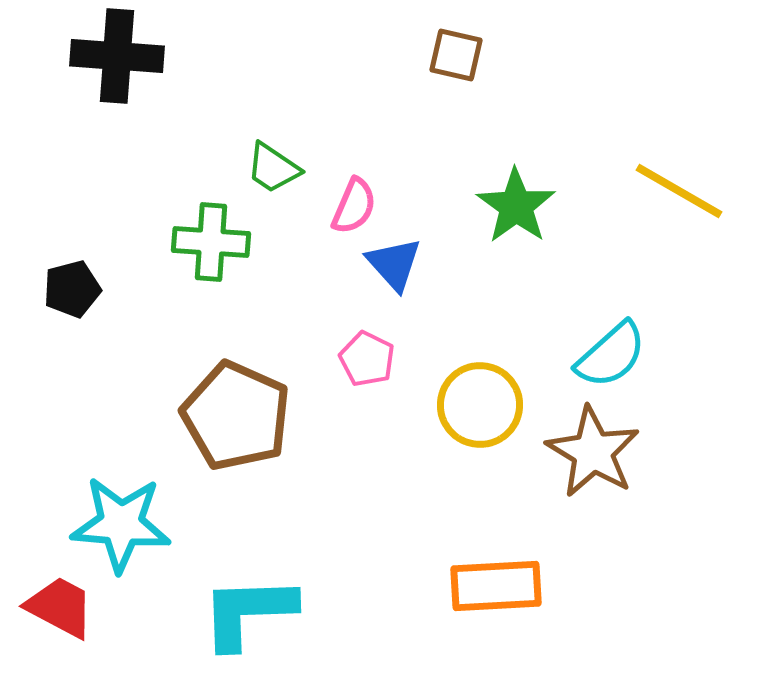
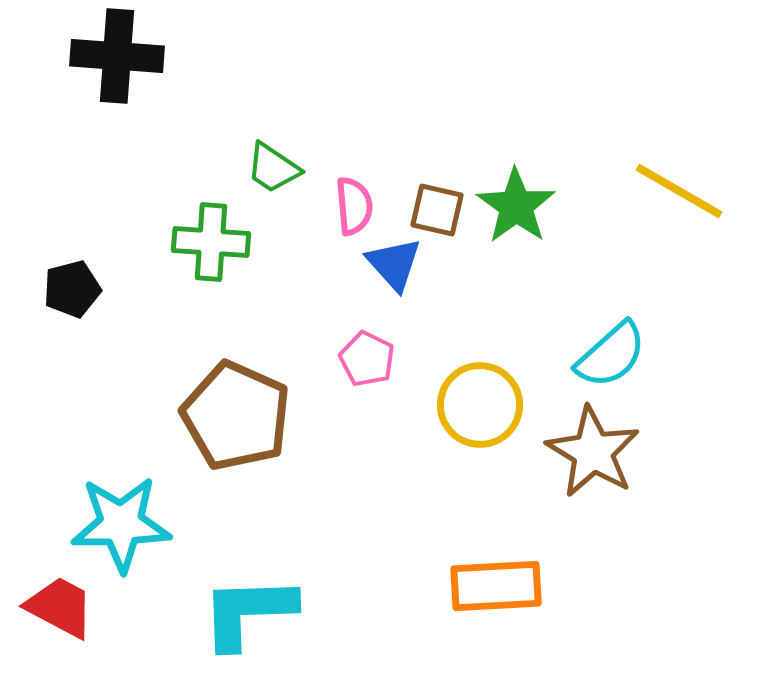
brown square: moved 19 px left, 155 px down
pink semicircle: rotated 28 degrees counterclockwise
cyan star: rotated 6 degrees counterclockwise
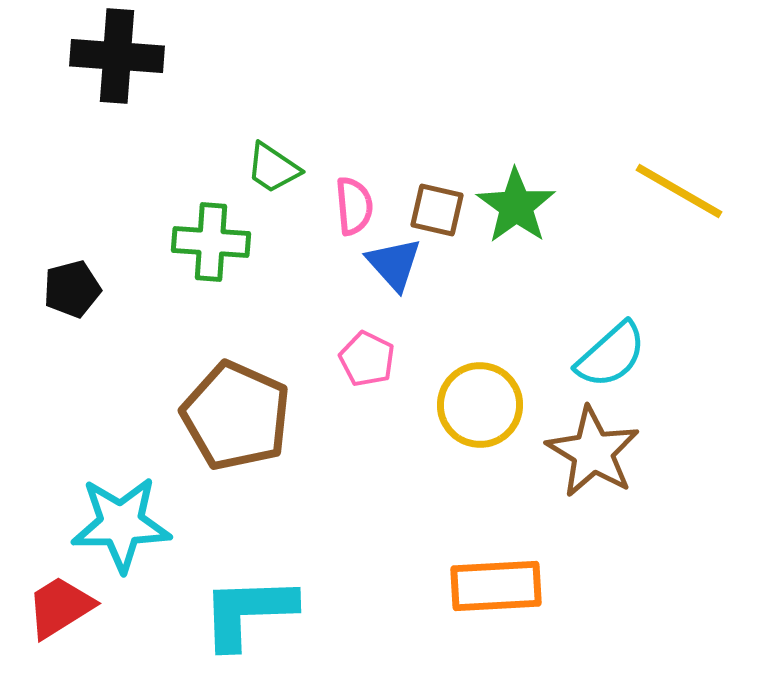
red trapezoid: rotated 60 degrees counterclockwise
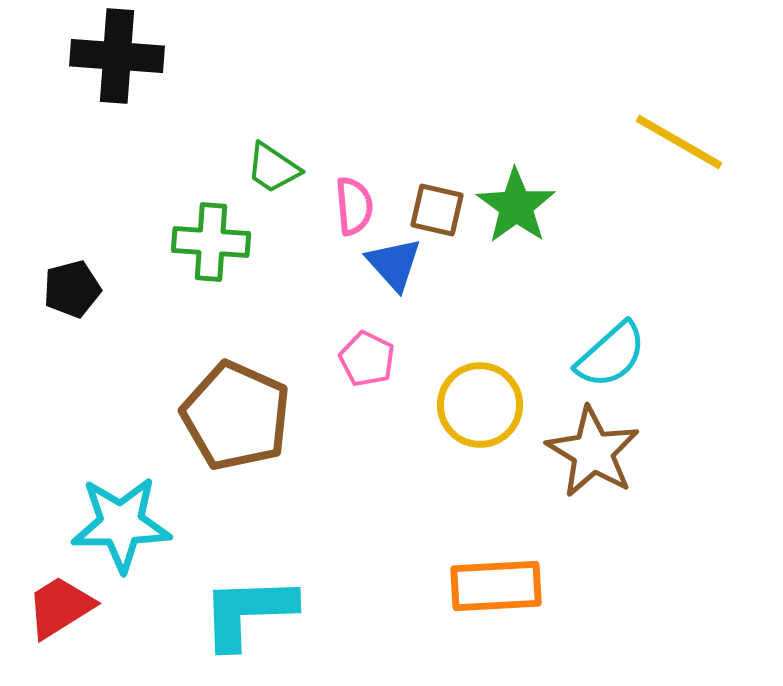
yellow line: moved 49 px up
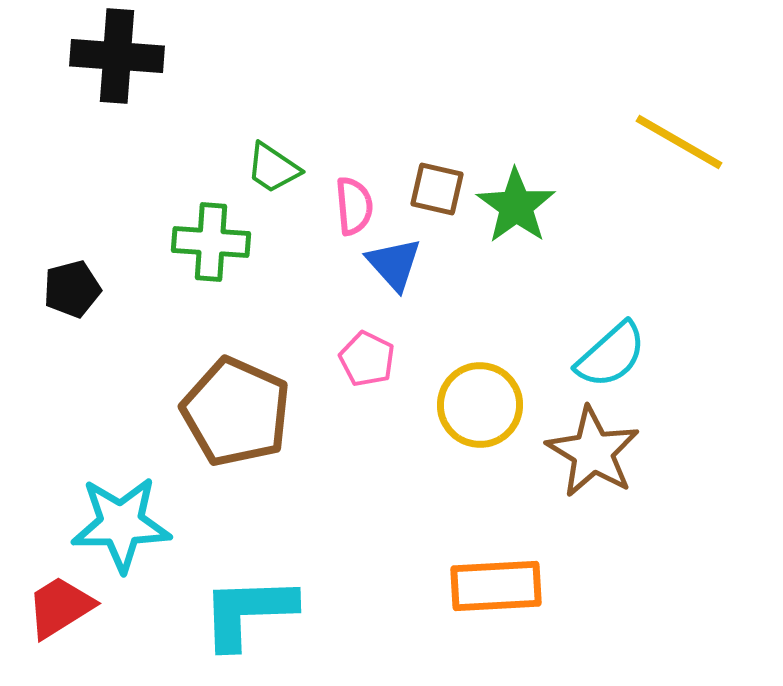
brown square: moved 21 px up
brown pentagon: moved 4 px up
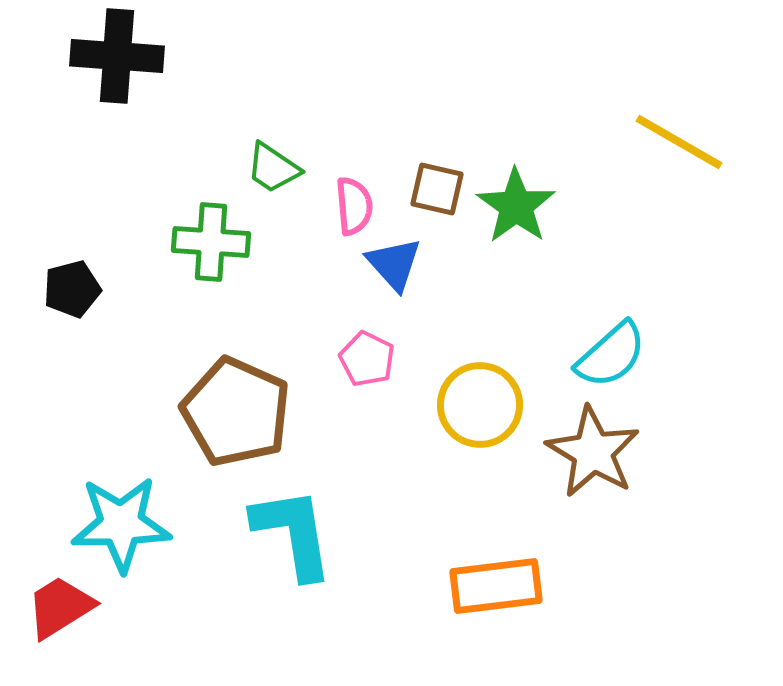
orange rectangle: rotated 4 degrees counterclockwise
cyan L-shape: moved 45 px right, 79 px up; rotated 83 degrees clockwise
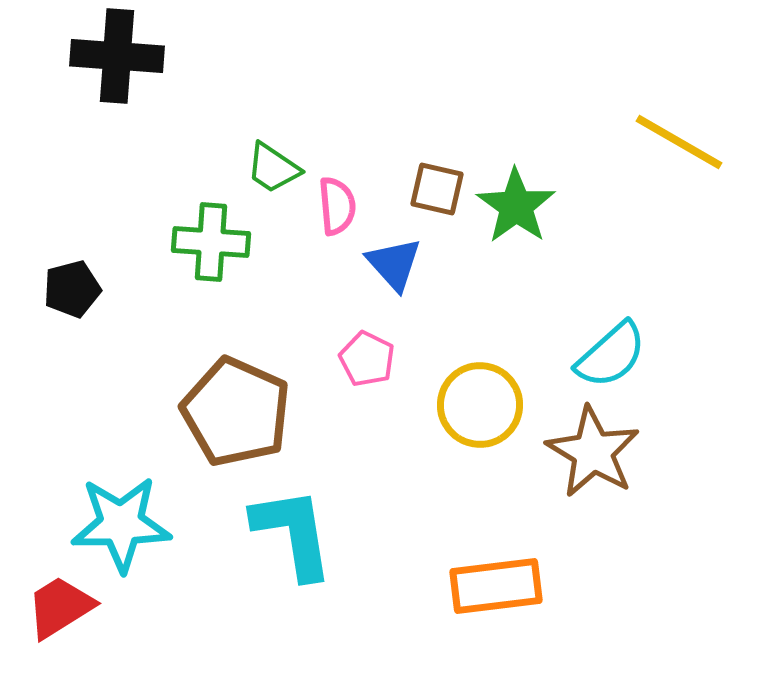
pink semicircle: moved 17 px left
